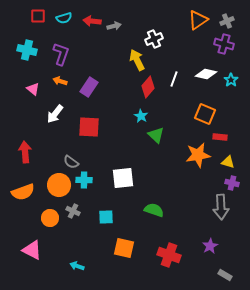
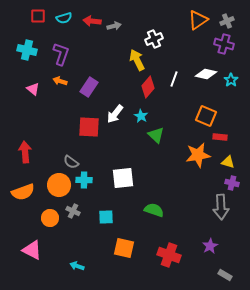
white arrow at (55, 114): moved 60 px right
orange square at (205, 114): moved 1 px right, 2 px down
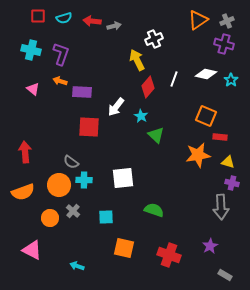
cyan cross at (27, 50): moved 4 px right
purple rectangle at (89, 87): moved 7 px left, 5 px down; rotated 60 degrees clockwise
white arrow at (115, 114): moved 1 px right, 7 px up
gray cross at (73, 211): rotated 16 degrees clockwise
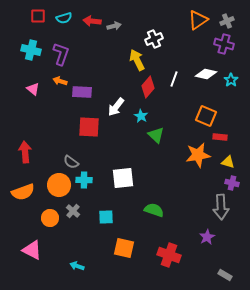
purple star at (210, 246): moved 3 px left, 9 px up
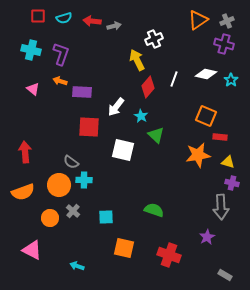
white square at (123, 178): moved 28 px up; rotated 20 degrees clockwise
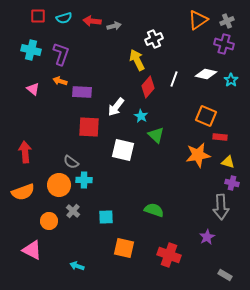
orange circle at (50, 218): moved 1 px left, 3 px down
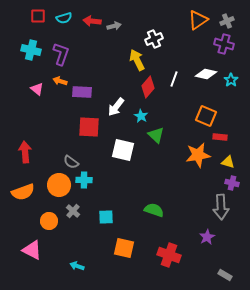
pink triangle at (33, 89): moved 4 px right
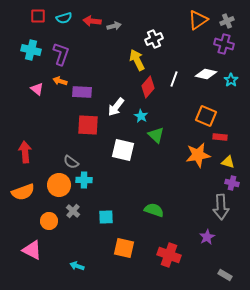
red square at (89, 127): moved 1 px left, 2 px up
